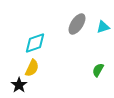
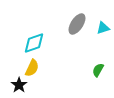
cyan triangle: moved 1 px down
cyan diamond: moved 1 px left
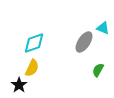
gray ellipse: moved 7 px right, 18 px down
cyan triangle: rotated 40 degrees clockwise
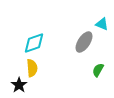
cyan triangle: moved 1 px left, 4 px up
yellow semicircle: rotated 30 degrees counterclockwise
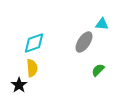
cyan triangle: rotated 16 degrees counterclockwise
green semicircle: rotated 16 degrees clockwise
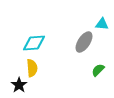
cyan diamond: rotated 15 degrees clockwise
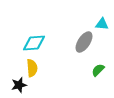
black star: rotated 21 degrees clockwise
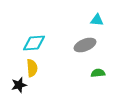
cyan triangle: moved 5 px left, 4 px up
gray ellipse: moved 1 px right, 3 px down; rotated 35 degrees clockwise
green semicircle: moved 3 px down; rotated 40 degrees clockwise
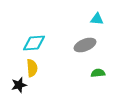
cyan triangle: moved 1 px up
